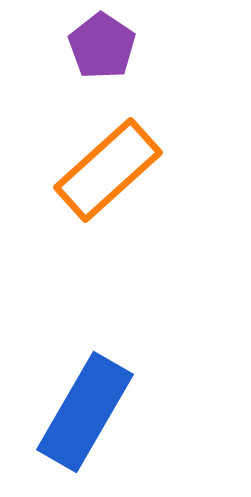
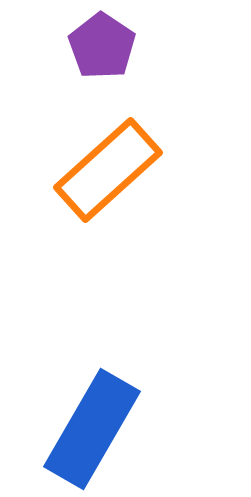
blue rectangle: moved 7 px right, 17 px down
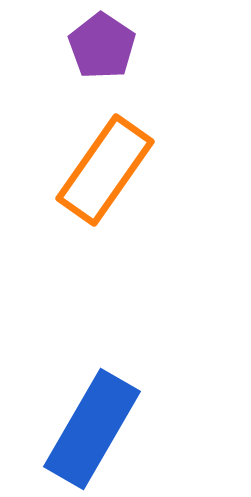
orange rectangle: moved 3 px left; rotated 13 degrees counterclockwise
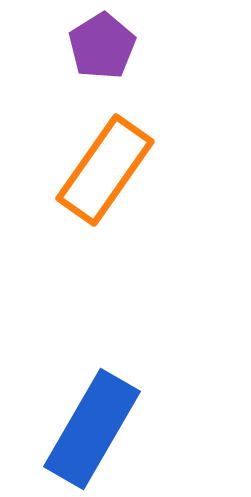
purple pentagon: rotated 6 degrees clockwise
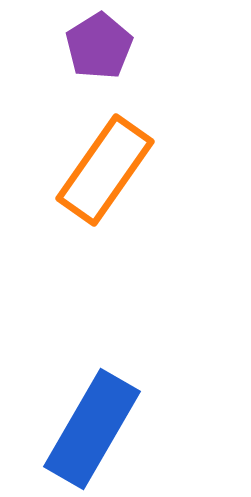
purple pentagon: moved 3 px left
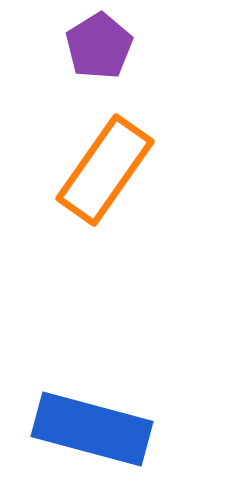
blue rectangle: rotated 75 degrees clockwise
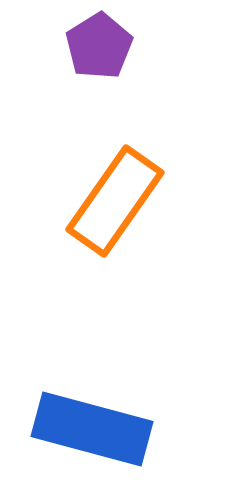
orange rectangle: moved 10 px right, 31 px down
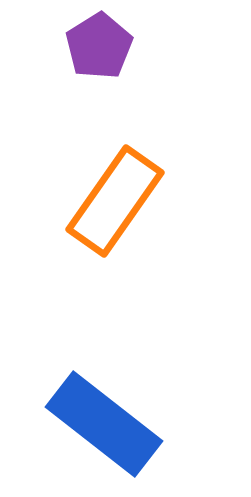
blue rectangle: moved 12 px right, 5 px up; rotated 23 degrees clockwise
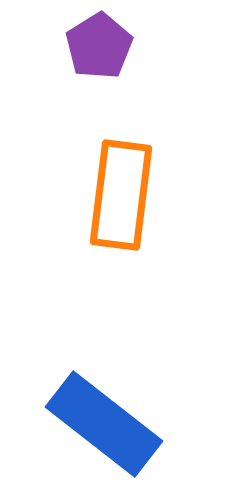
orange rectangle: moved 6 px right, 6 px up; rotated 28 degrees counterclockwise
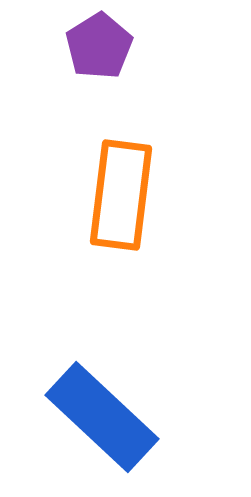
blue rectangle: moved 2 px left, 7 px up; rotated 5 degrees clockwise
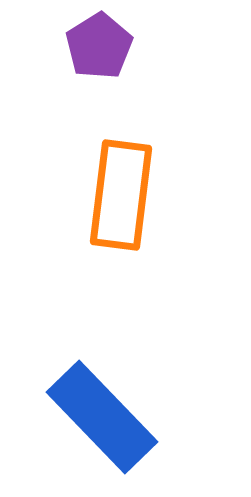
blue rectangle: rotated 3 degrees clockwise
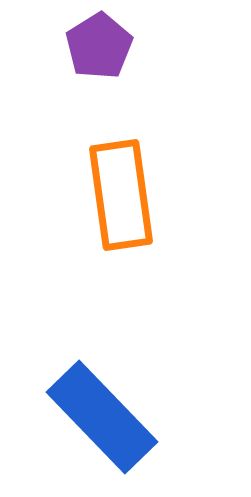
orange rectangle: rotated 15 degrees counterclockwise
